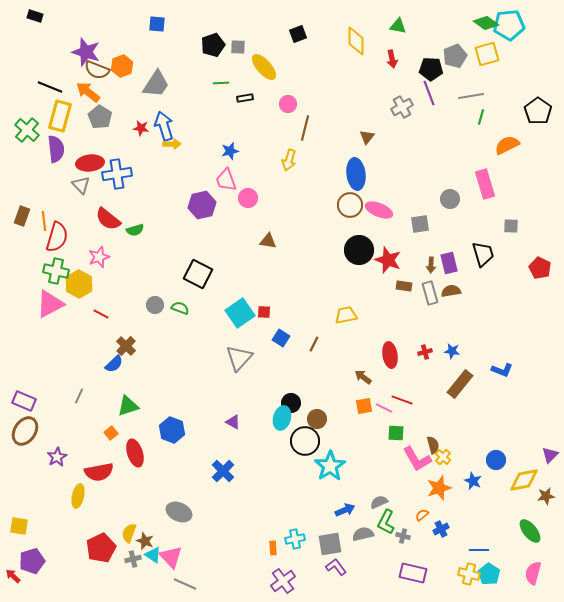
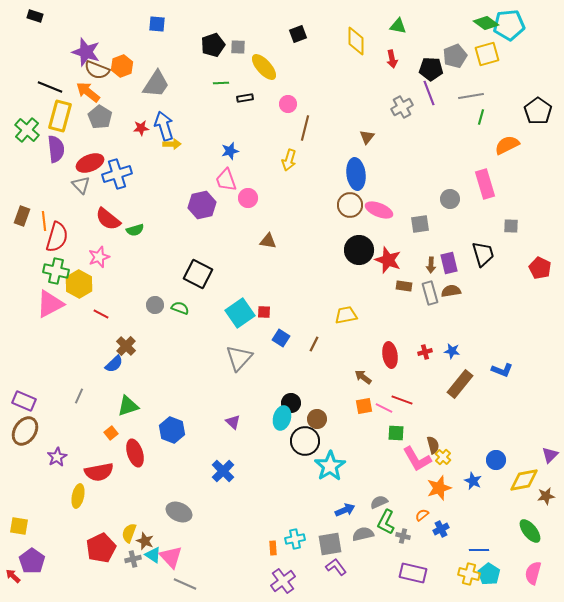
red star at (141, 128): rotated 14 degrees counterclockwise
red ellipse at (90, 163): rotated 16 degrees counterclockwise
blue cross at (117, 174): rotated 8 degrees counterclockwise
purple triangle at (233, 422): rotated 14 degrees clockwise
purple pentagon at (32, 561): rotated 20 degrees counterclockwise
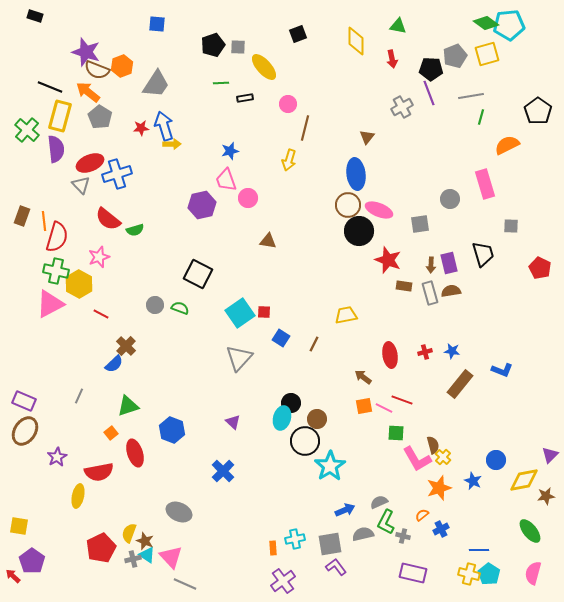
brown circle at (350, 205): moved 2 px left
black circle at (359, 250): moved 19 px up
cyan triangle at (153, 555): moved 6 px left
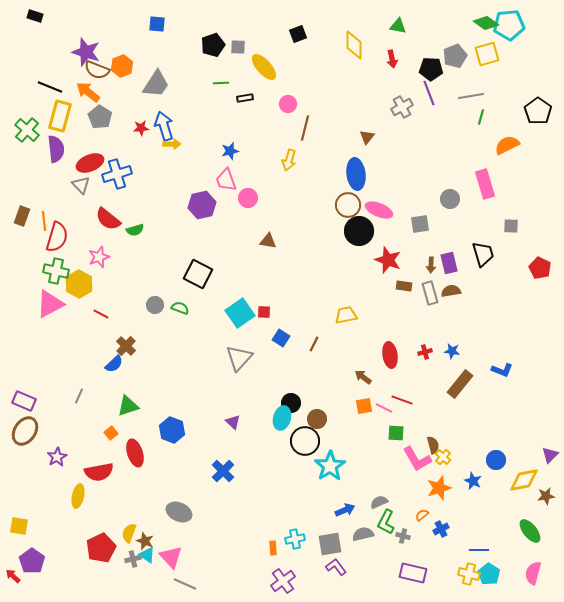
yellow diamond at (356, 41): moved 2 px left, 4 px down
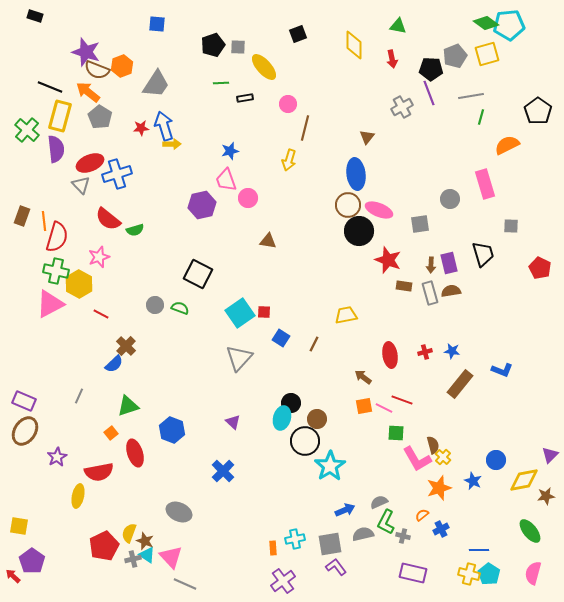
red pentagon at (101, 548): moved 3 px right, 2 px up
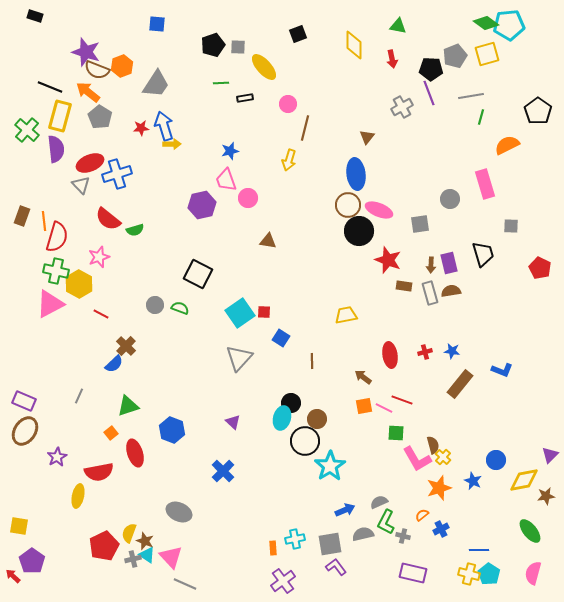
brown line at (314, 344): moved 2 px left, 17 px down; rotated 28 degrees counterclockwise
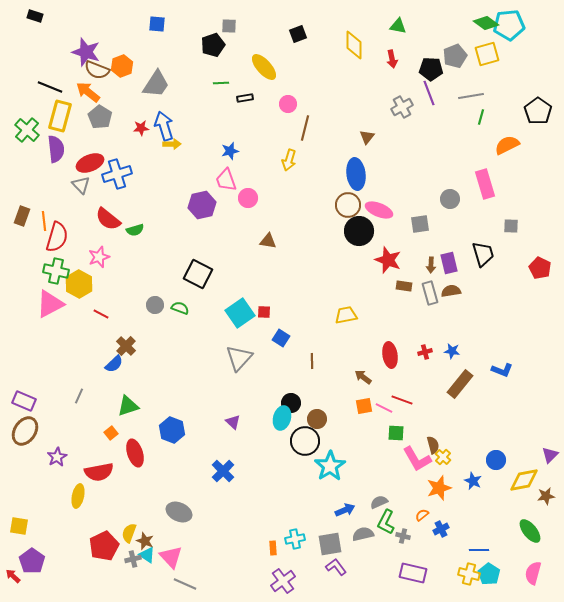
gray square at (238, 47): moved 9 px left, 21 px up
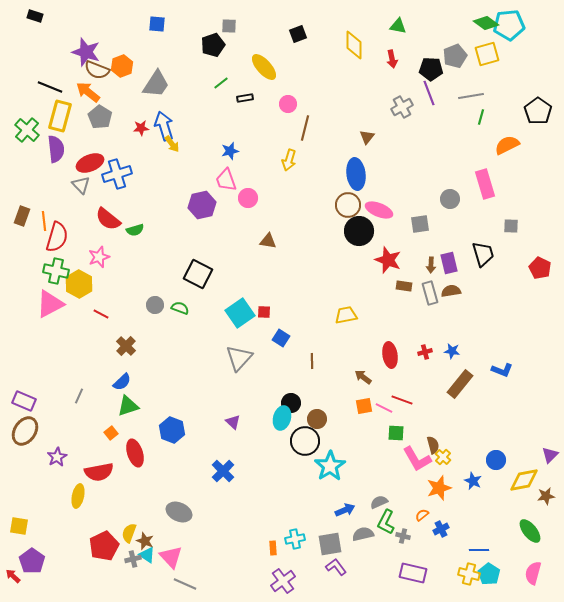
green line at (221, 83): rotated 35 degrees counterclockwise
yellow arrow at (172, 144): rotated 54 degrees clockwise
blue semicircle at (114, 364): moved 8 px right, 18 px down
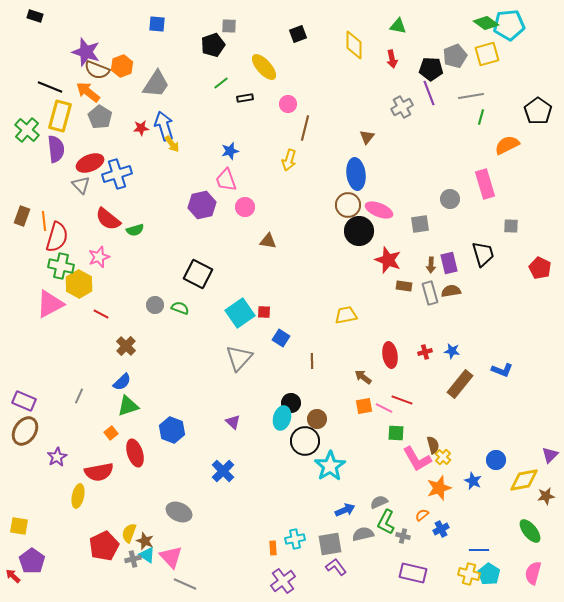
pink circle at (248, 198): moved 3 px left, 9 px down
green cross at (56, 271): moved 5 px right, 5 px up
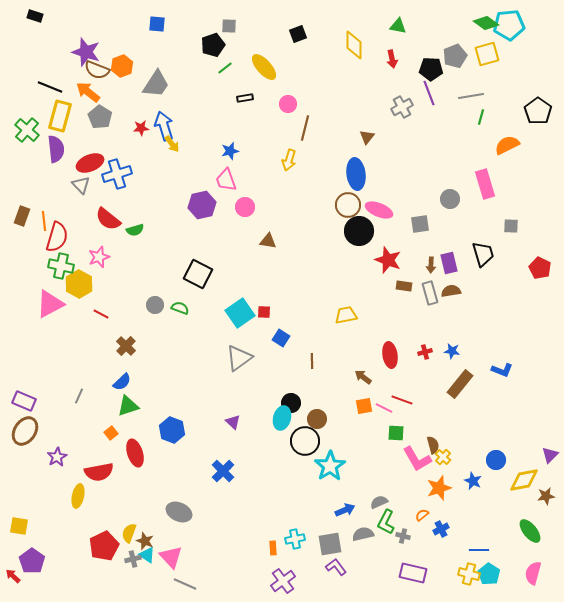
green line at (221, 83): moved 4 px right, 15 px up
gray triangle at (239, 358): rotated 12 degrees clockwise
